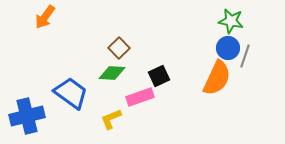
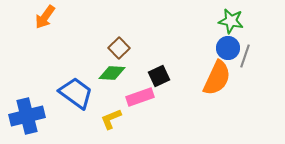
blue trapezoid: moved 5 px right
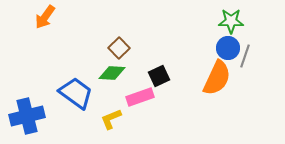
green star: rotated 10 degrees counterclockwise
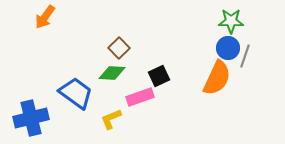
blue cross: moved 4 px right, 2 px down
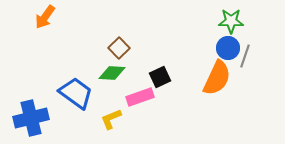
black square: moved 1 px right, 1 px down
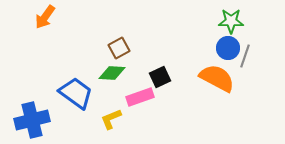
brown square: rotated 15 degrees clockwise
orange semicircle: rotated 87 degrees counterclockwise
blue cross: moved 1 px right, 2 px down
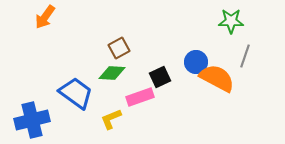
blue circle: moved 32 px left, 14 px down
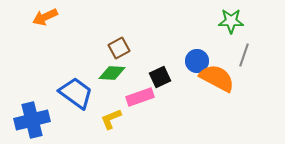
orange arrow: rotated 30 degrees clockwise
gray line: moved 1 px left, 1 px up
blue circle: moved 1 px right, 1 px up
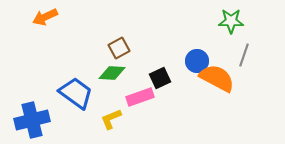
black square: moved 1 px down
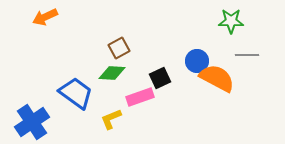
gray line: moved 3 px right; rotated 70 degrees clockwise
blue cross: moved 2 px down; rotated 20 degrees counterclockwise
